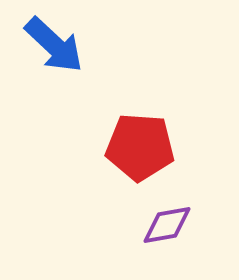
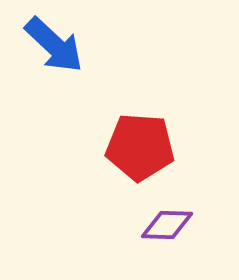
purple diamond: rotated 12 degrees clockwise
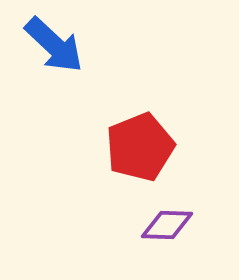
red pentagon: rotated 26 degrees counterclockwise
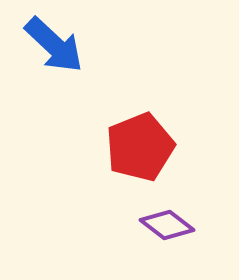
purple diamond: rotated 36 degrees clockwise
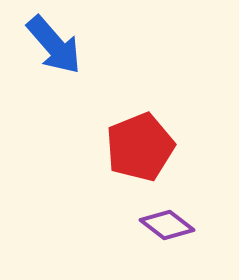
blue arrow: rotated 6 degrees clockwise
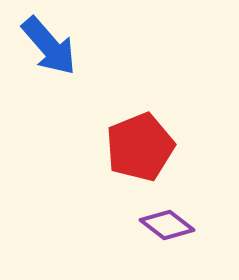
blue arrow: moved 5 px left, 1 px down
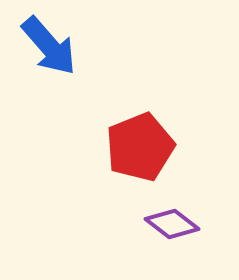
purple diamond: moved 5 px right, 1 px up
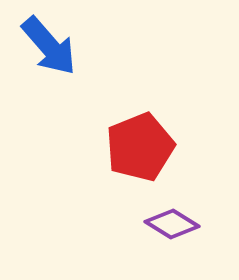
purple diamond: rotated 6 degrees counterclockwise
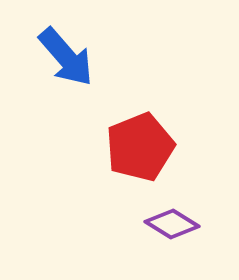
blue arrow: moved 17 px right, 11 px down
